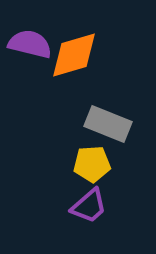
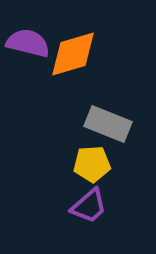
purple semicircle: moved 2 px left, 1 px up
orange diamond: moved 1 px left, 1 px up
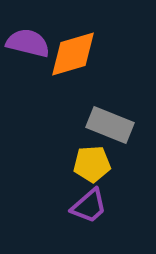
gray rectangle: moved 2 px right, 1 px down
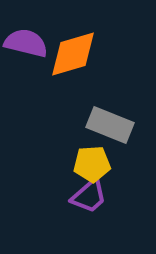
purple semicircle: moved 2 px left
purple trapezoid: moved 10 px up
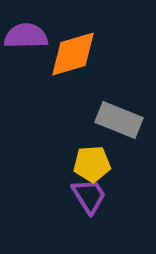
purple semicircle: moved 7 px up; rotated 15 degrees counterclockwise
gray rectangle: moved 9 px right, 5 px up
purple trapezoid: rotated 81 degrees counterclockwise
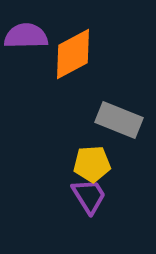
orange diamond: rotated 12 degrees counterclockwise
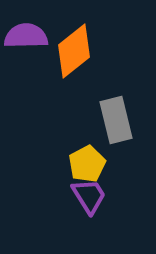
orange diamond: moved 1 px right, 3 px up; rotated 10 degrees counterclockwise
gray rectangle: moved 3 px left; rotated 54 degrees clockwise
yellow pentagon: moved 5 px left; rotated 24 degrees counterclockwise
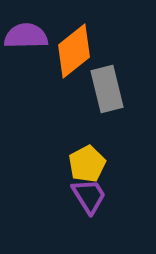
gray rectangle: moved 9 px left, 31 px up
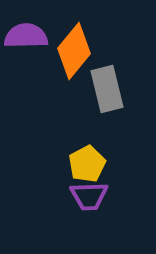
orange diamond: rotated 12 degrees counterclockwise
purple trapezoid: rotated 120 degrees clockwise
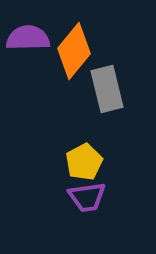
purple semicircle: moved 2 px right, 2 px down
yellow pentagon: moved 3 px left, 2 px up
purple trapezoid: moved 2 px left, 1 px down; rotated 6 degrees counterclockwise
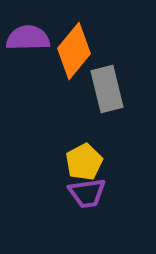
purple trapezoid: moved 4 px up
